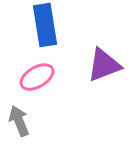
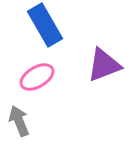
blue rectangle: rotated 21 degrees counterclockwise
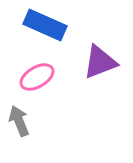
blue rectangle: rotated 36 degrees counterclockwise
purple triangle: moved 4 px left, 3 px up
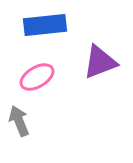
blue rectangle: rotated 30 degrees counterclockwise
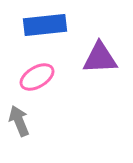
purple triangle: moved 4 px up; rotated 18 degrees clockwise
